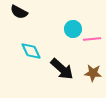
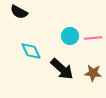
cyan circle: moved 3 px left, 7 px down
pink line: moved 1 px right, 1 px up
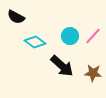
black semicircle: moved 3 px left, 5 px down
pink line: moved 2 px up; rotated 42 degrees counterclockwise
cyan diamond: moved 4 px right, 9 px up; rotated 30 degrees counterclockwise
black arrow: moved 3 px up
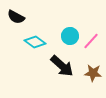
pink line: moved 2 px left, 5 px down
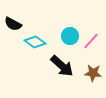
black semicircle: moved 3 px left, 7 px down
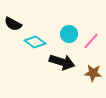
cyan circle: moved 1 px left, 2 px up
black arrow: moved 4 px up; rotated 25 degrees counterclockwise
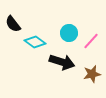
black semicircle: rotated 24 degrees clockwise
cyan circle: moved 1 px up
brown star: moved 1 px left, 1 px down; rotated 18 degrees counterclockwise
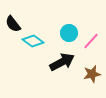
cyan diamond: moved 2 px left, 1 px up
black arrow: rotated 45 degrees counterclockwise
